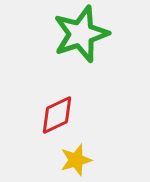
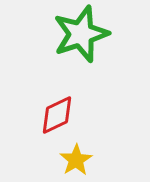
yellow star: rotated 16 degrees counterclockwise
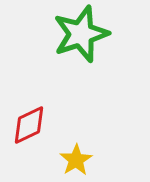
red diamond: moved 28 px left, 10 px down
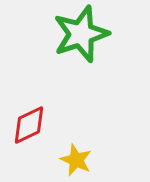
yellow star: rotated 16 degrees counterclockwise
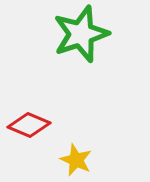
red diamond: rotated 48 degrees clockwise
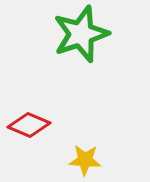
yellow star: moved 9 px right; rotated 20 degrees counterclockwise
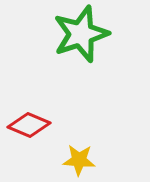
yellow star: moved 6 px left
